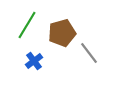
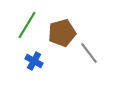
blue cross: rotated 24 degrees counterclockwise
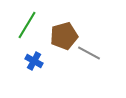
brown pentagon: moved 2 px right, 3 px down
gray line: rotated 25 degrees counterclockwise
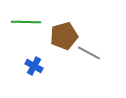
green line: moved 1 px left, 3 px up; rotated 60 degrees clockwise
blue cross: moved 5 px down
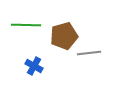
green line: moved 3 px down
gray line: rotated 35 degrees counterclockwise
